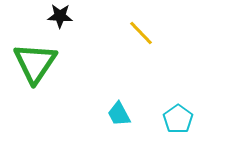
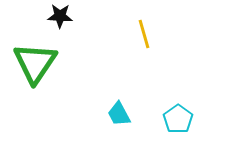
yellow line: moved 3 px right, 1 px down; rotated 28 degrees clockwise
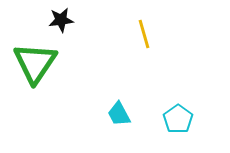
black star: moved 1 px right, 4 px down; rotated 10 degrees counterclockwise
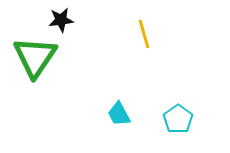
green triangle: moved 6 px up
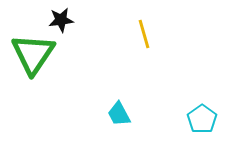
green triangle: moved 2 px left, 3 px up
cyan pentagon: moved 24 px right
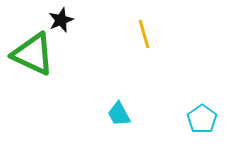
black star: rotated 15 degrees counterclockwise
green triangle: rotated 39 degrees counterclockwise
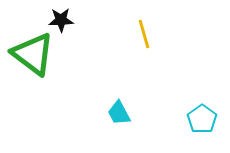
black star: rotated 20 degrees clockwise
green triangle: rotated 12 degrees clockwise
cyan trapezoid: moved 1 px up
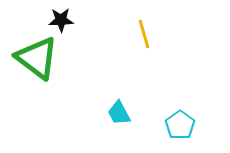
green triangle: moved 4 px right, 4 px down
cyan pentagon: moved 22 px left, 6 px down
